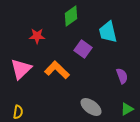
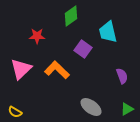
yellow semicircle: moved 3 px left; rotated 112 degrees clockwise
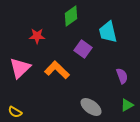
pink triangle: moved 1 px left, 1 px up
green triangle: moved 4 px up
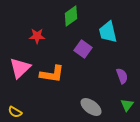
orange L-shape: moved 5 px left, 4 px down; rotated 145 degrees clockwise
green triangle: rotated 24 degrees counterclockwise
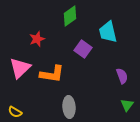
green diamond: moved 1 px left
red star: moved 3 px down; rotated 21 degrees counterclockwise
gray ellipse: moved 22 px left; rotated 50 degrees clockwise
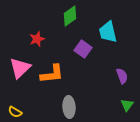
orange L-shape: rotated 15 degrees counterclockwise
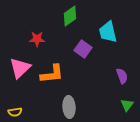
red star: rotated 21 degrees clockwise
yellow semicircle: rotated 40 degrees counterclockwise
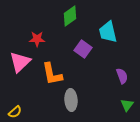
pink triangle: moved 6 px up
orange L-shape: rotated 85 degrees clockwise
gray ellipse: moved 2 px right, 7 px up
yellow semicircle: rotated 32 degrees counterclockwise
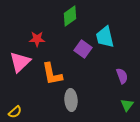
cyan trapezoid: moved 3 px left, 5 px down
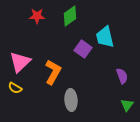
red star: moved 23 px up
orange L-shape: moved 1 px right, 2 px up; rotated 140 degrees counterclockwise
yellow semicircle: moved 24 px up; rotated 72 degrees clockwise
